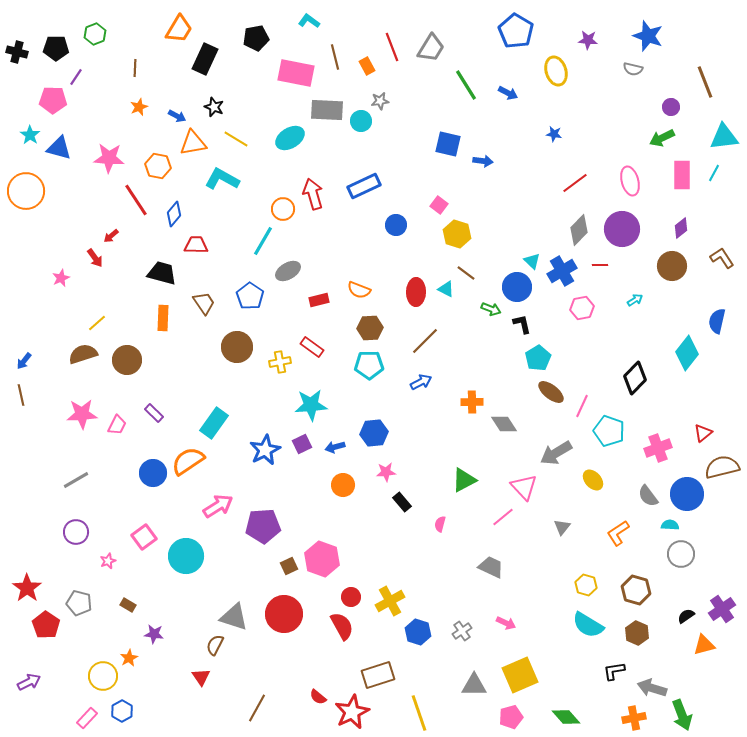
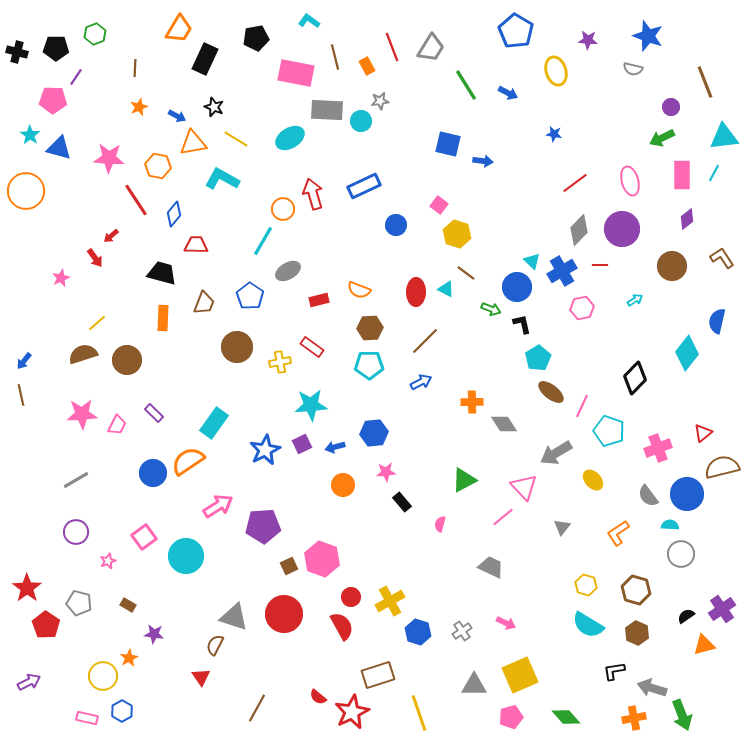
purple diamond at (681, 228): moved 6 px right, 9 px up
brown trapezoid at (204, 303): rotated 55 degrees clockwise
pink rectangle at (87, 718): rotated 60 degrees clockwise
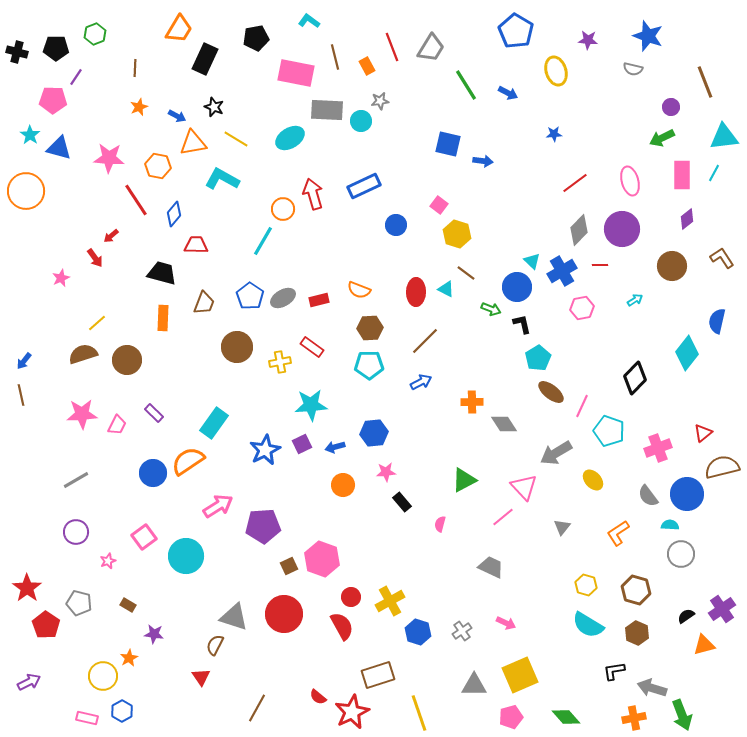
blue star at (554, 134): rotated 14 degrees counterclockwise
gray ellipse at (288, 271): moved 5 px left, 27 px down
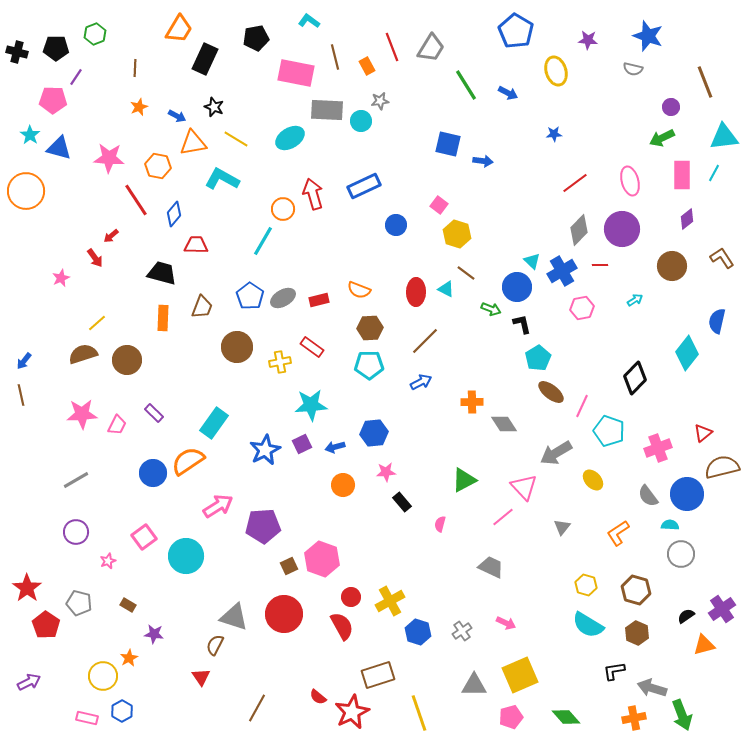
brown trapezoid at (204, 303): moved 2 px left, 4 px down
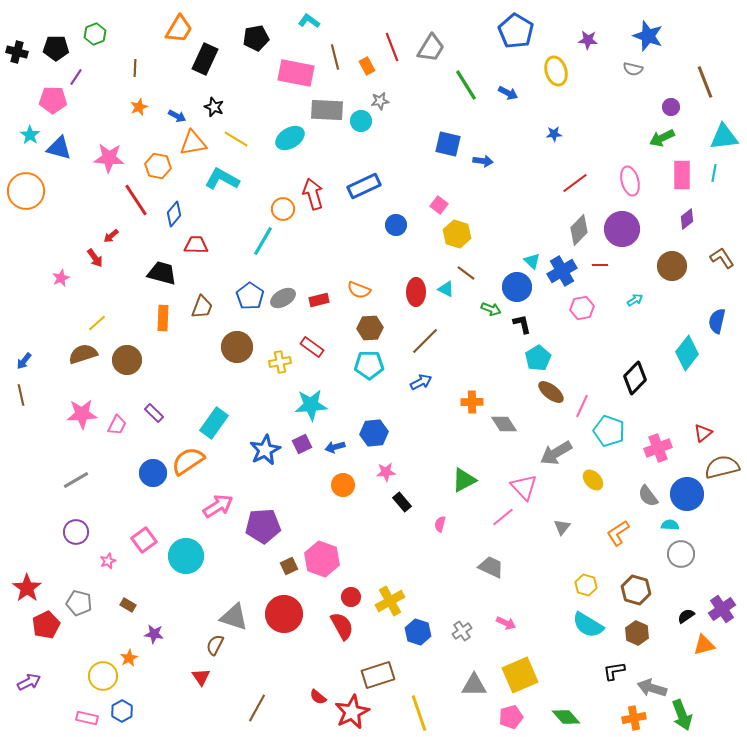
cyan line at (714, 173): rotated 18 degrees counterclockwise
pink square at (144, 537): moved 3 px down
red pentagon at (46, 625): rotated 12 degrees clockwise
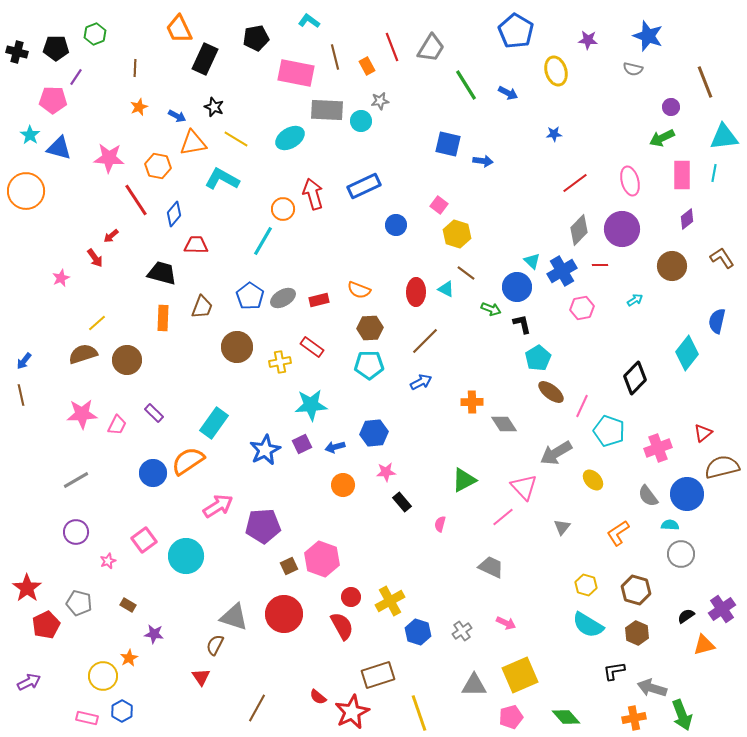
orange trapezoid at (179, 29): rotated 124 degrees clockwise
